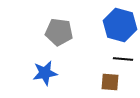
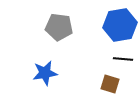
blue hexagon: rotated 24 degrees counterclockwise
gray pentagon: moved 5 px up
brown square: moved 2 px down; rotated 12 degrees clockwise
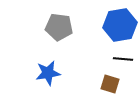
blue star: moved 3 px right
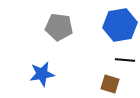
black line: moved 2 px right, 1 px down
blue star: moved 6 px left, 1 px down
